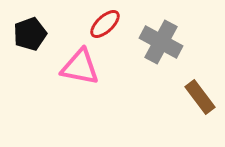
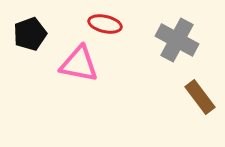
red ellipse: rotated 56 degrees clockwise
gray cross: moved 16 px right, 2 px up
pink triangle: moved 1 px left, 3 px up
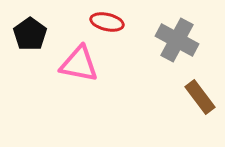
red ellipse: moved 2 px right, 2 px up
black pentagon: rotated 16 degrees counterclockwise
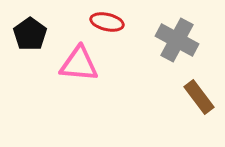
pink triangle: rotated 6 degrees counterclockwise
brown rectangle: moved 1 px left
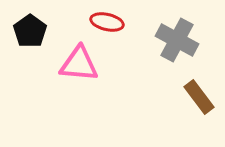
black pentagon: moved 3 px up
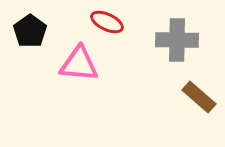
red ellipse: rotated 12 degrees clockwise
gray cross: rotated 27 degrees counterclockwise
brown rectangle: rotated 12 degrees counterclockwise
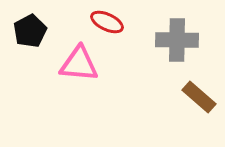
black pentagon: rotated 8 degrees clockwise
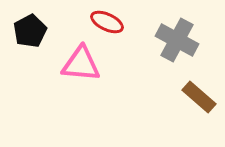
gray cross: rotated 27 degrees clockwise
pink triangle: moved 2 px right
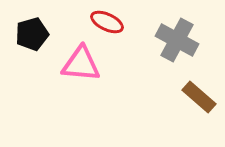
black pentagon: moved 2 px right, 3 px down; rotated 12 degrees clockwise
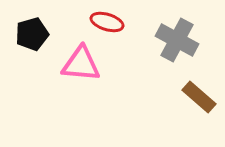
red ellipse: rotated 8 degrees counterclockwise
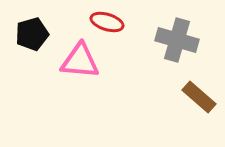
gray cross: rotated 12 degrees counterclockwise
pink triangle: moved 1 px left, 3 px up
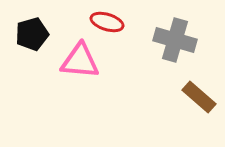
gray cross: moved 2 px left
